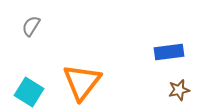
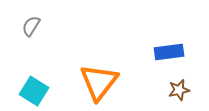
orange triangle: moved 17 px right
cyan square: moved 5 px right, 1 px up
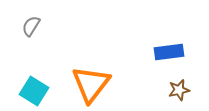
orange triangle: moved 8 px left, 2 px down
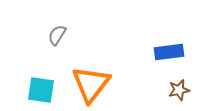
gray semicircle: moved 26 px right, 9 px down
cyan square: moved 7 px right, 1 px up; rotated 24 degrees counterclockwise
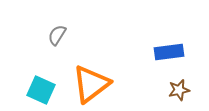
orange triangle: rotated 15 degrees clockwise
cyan square: rotated 16 degrees clockwise
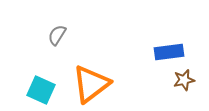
brown star: moved 5 px right, 10 px up
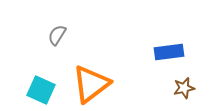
brown star: moved 8 px down
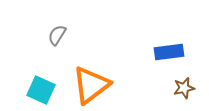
orange triangle: moved 1 px down
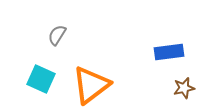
cyan square: moved 11 px up
